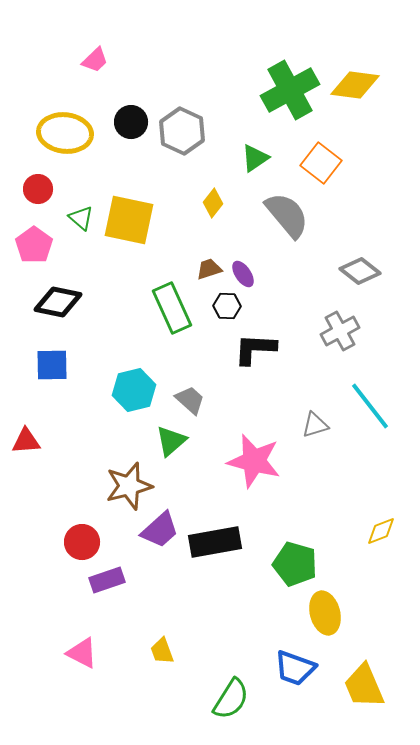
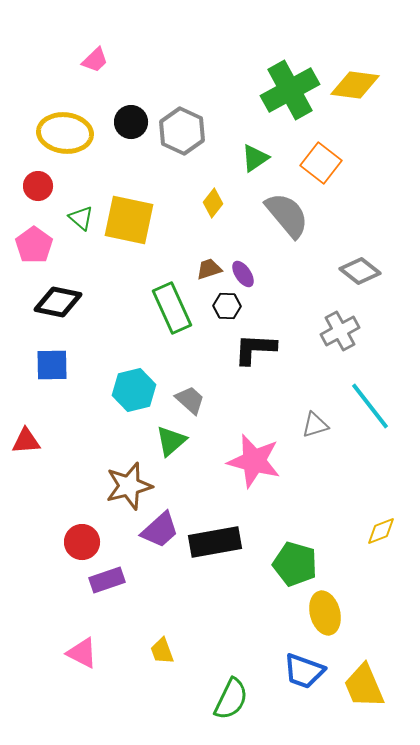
red circle at (38, 189): moved 3 px up
blue trapezoid at (295, 668): moved 9 px right, 3 px down
green semicircle at (231, 699): rotated 6 degrees counterclockwise
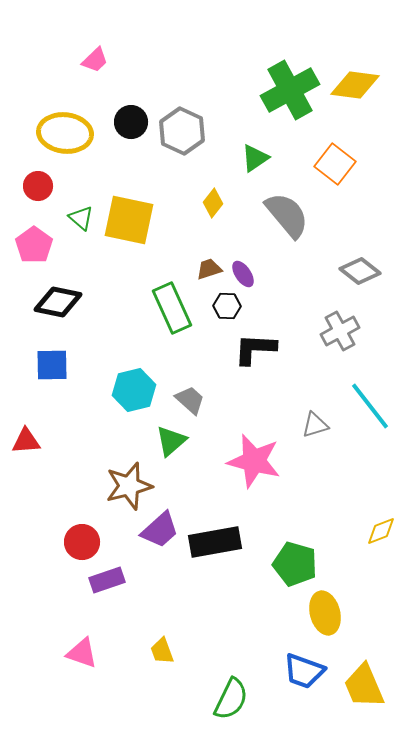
orange square at (321, 163): moved 14 px right, 1 px down
pink triangle at (82, 653): rotated 8 degrees counterclockwise
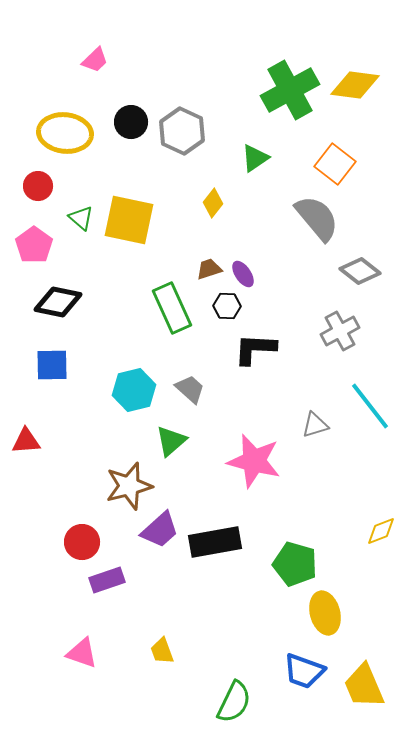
gray semicircle at (287, 215): moved 30 px right, 3 px down
gray trapezoid at (190, 400): moved 11 px up
green semicircle at (231, 699): moved 3 px right, 3 px down
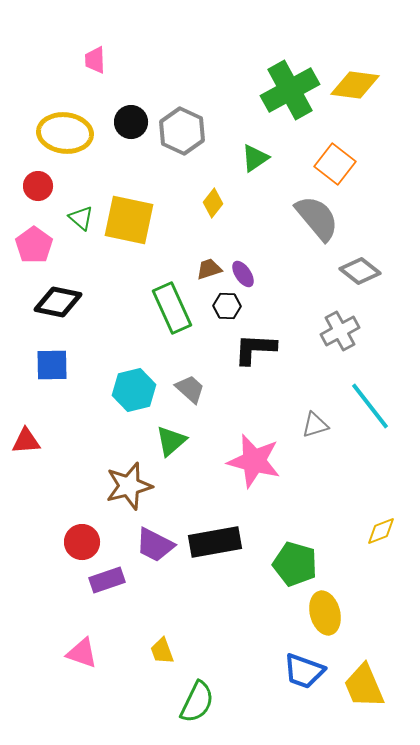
pink trapezoid at (95, 60): rotated 132 degrees clockwise
purple trapezoid at (160, 530): moved 5 px left, 15 px down; rotated 69 degrees clockwise
green semicircle at (234, 702): moved 37 px left
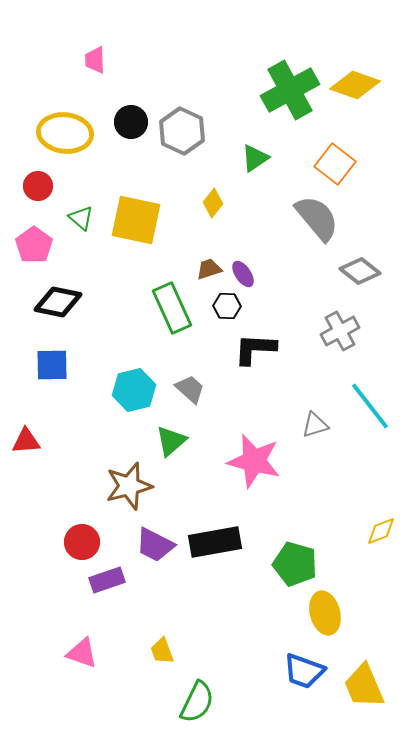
yellow diamond at (355, 85): rotated 12 degrees clockwise
yellow square at (129, 220): moved 7 px right
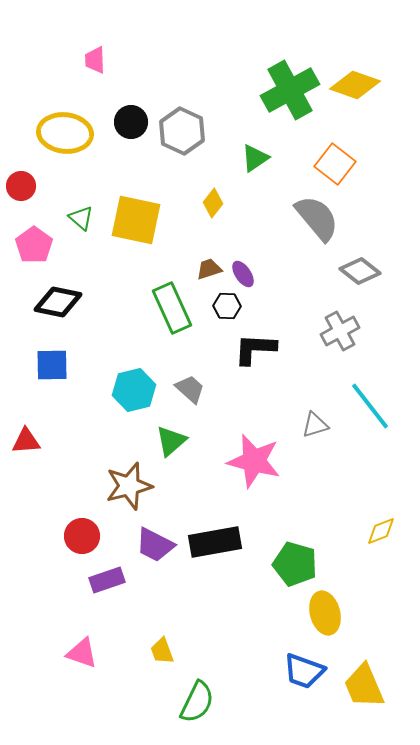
red circle at (38, 186): moved 17 px left
red circle at (82, 542): moved 6 px up
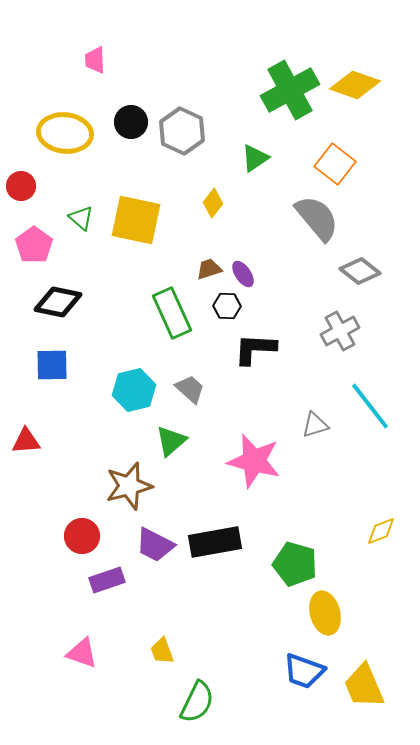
green rectangle at (172, 308): moved 5 px down
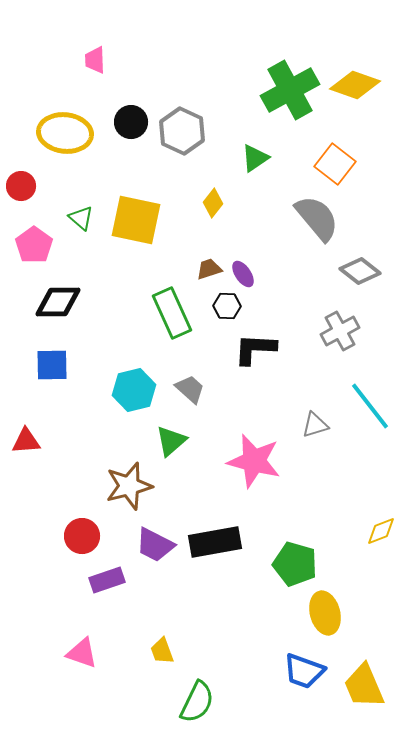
black diamond at (58, 302): rotated 12 degrees counterclockwise
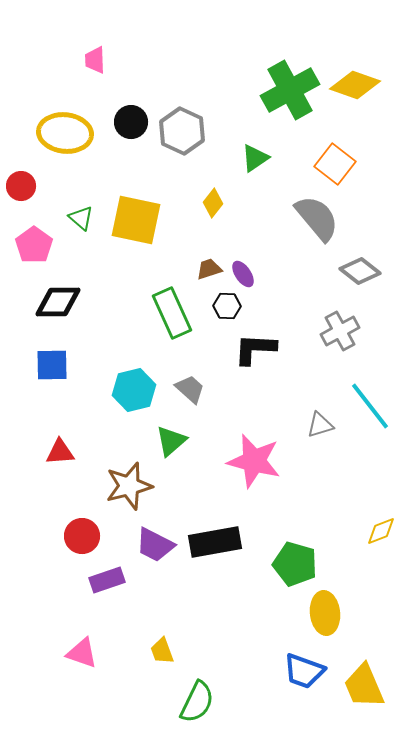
gray triangle at (315, 425): moved 5 px right
red triangle at (26, 441): moved 34 px right, 11 px down
yellow ellipse at (325, 613): rotated 9 degrees clockwise
